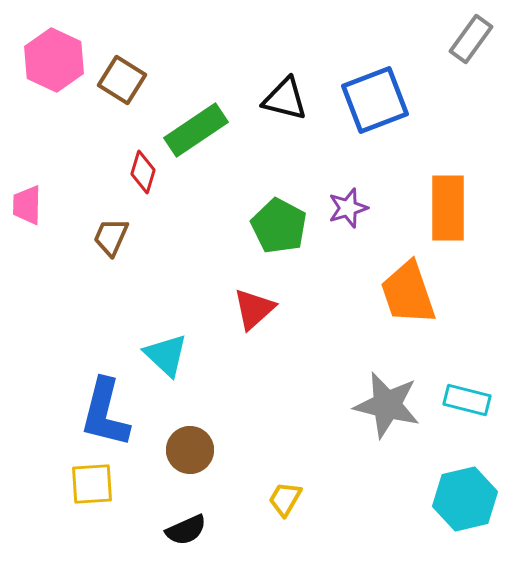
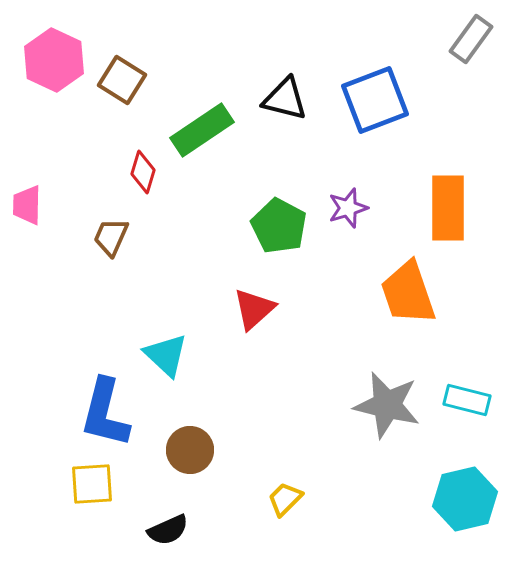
green rectangle: moved 6 px right
yellow trapezoid: rotated 15 degrees clockwise
black semicircle: moved 18 px left
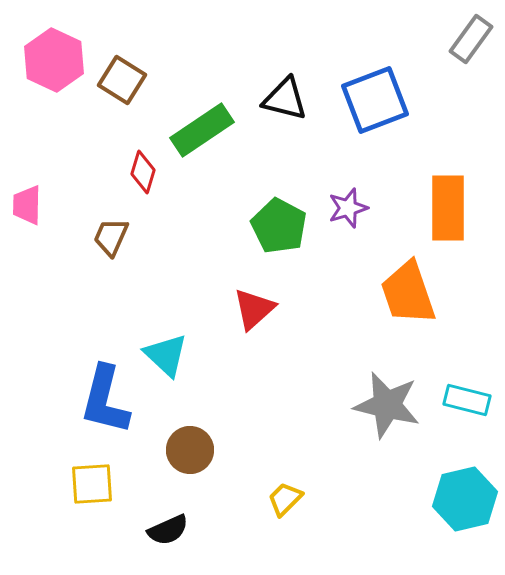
blue L-shape: moved 13 px up
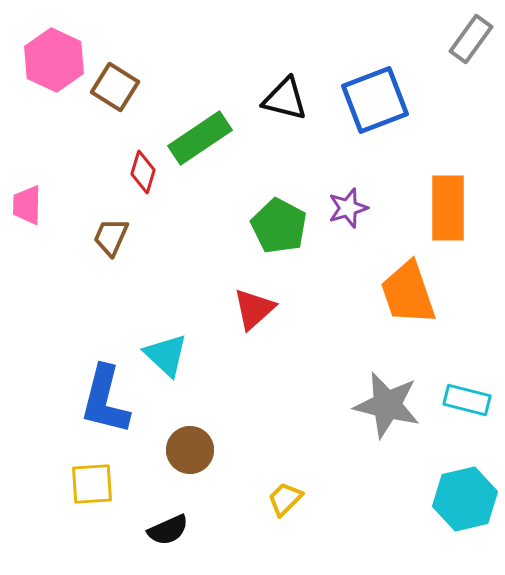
brown square: moved 7 px left, 7 px down
green rectangle: moved 2 px left, 8 px down
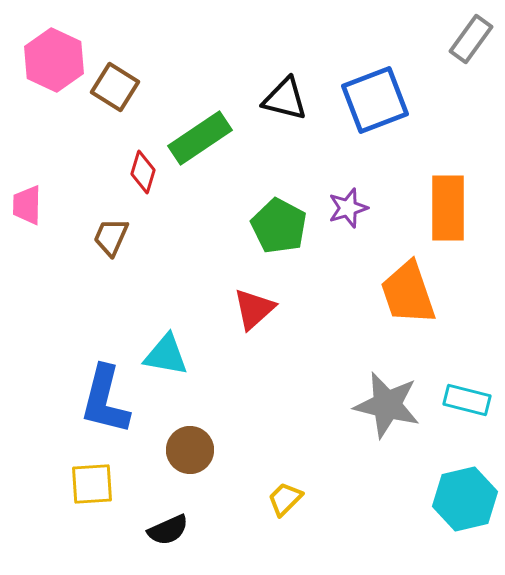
cyan triangle: rotated 33 degrees counterclockwise
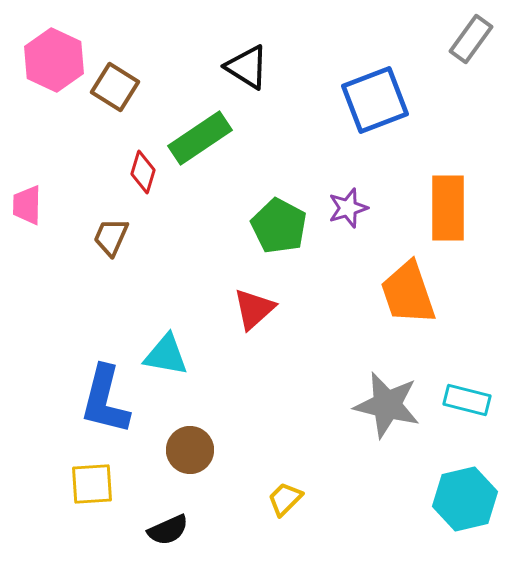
black triangle: moved 38 px left, 32 px up; rotated 18 degrees clockwise
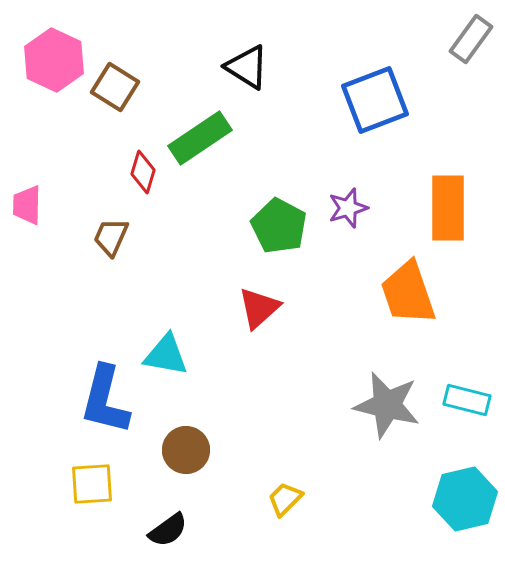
red triangle: moved 5 px right, 1 px up
brown circle: moved 4 px left
black semicircle: rotated 12 degrees counterclockwise
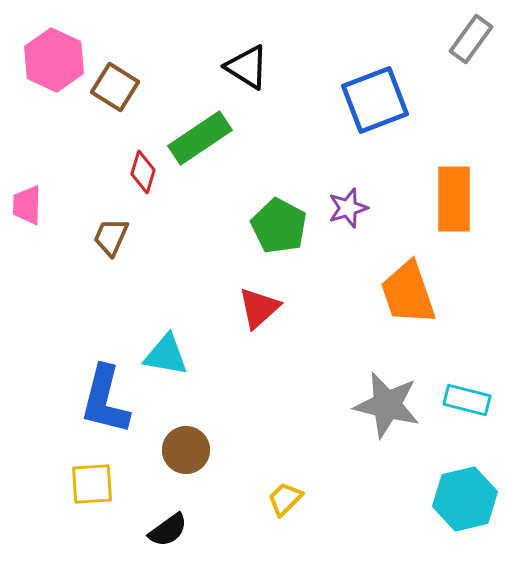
orange rectangle: moved 6 px right, 9 px up
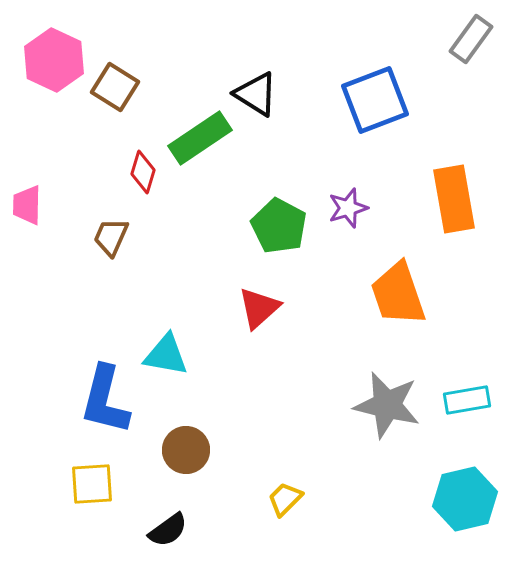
black triangle: moved 9 px right, 27 px down
orange rectangle: rotated 10 degrees counterclockwise
orange trapezoid: moved 10 px left, 1 px down
cyan rectangle: rotated 24 degrees counterclockwise
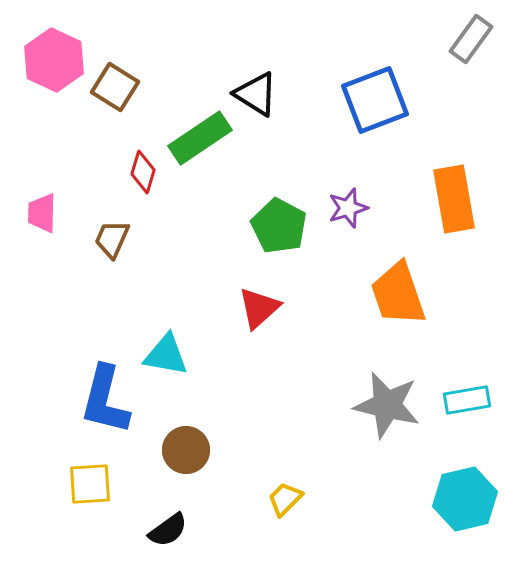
pink trapezoid: moved 15 px right, 8 px down
brown trapezoid: moved 1 px right, 2 px down
yellow square: moved 2 px left
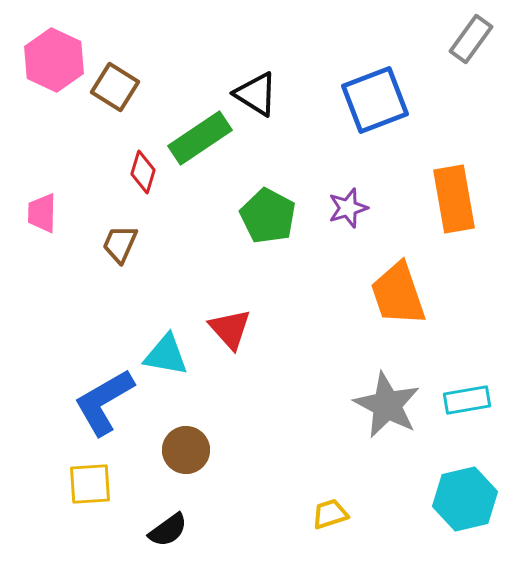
green pentagon: moved 11 px left, 10 px up
brown trapezoid: moved 8 px right, 5 px down
red triangle: moved 29 px left, 21 px down; rotated 30 degrees counterclockwise
blue L-shape: moved 1 px left, 2 px down; rotated 46 degrees clockwise
gray star: rotated 14 degrees clockwise
yellow trapezoid: moved 45 px right, 15 px down; rotated 27 degrees clockwise
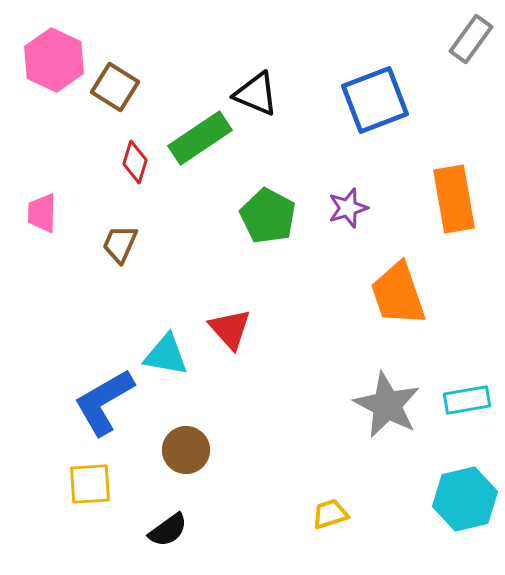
black triangle: rotated 9 degrees counterclockwise
red diamond: moved 8 px left, 10 px up
